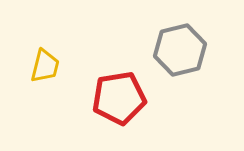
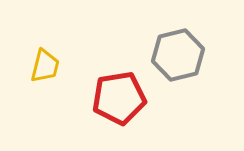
gray hexagon: moved 2 px left, 5 px down
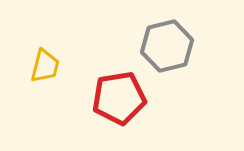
gray hexagon: moved 11 px left, 9 px up
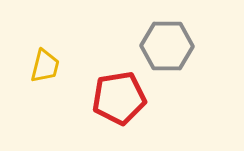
gray hexagon: rotated 15 degrees clockwise
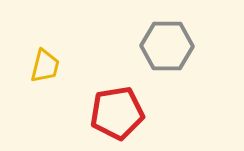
red pentagon: moved 2 px left, 15 px down
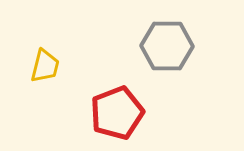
red pentagon: rotated 12 degrees counterclockwise
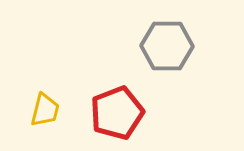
yellow trapezoid: moved 44 px down
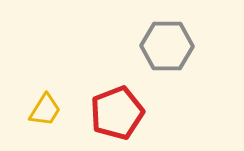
yellow trapezoid: rotated 18 degrees clockwise
